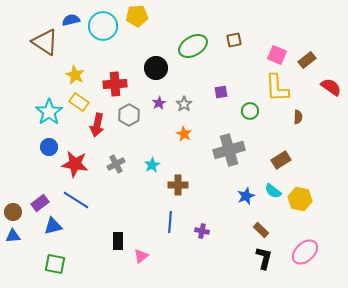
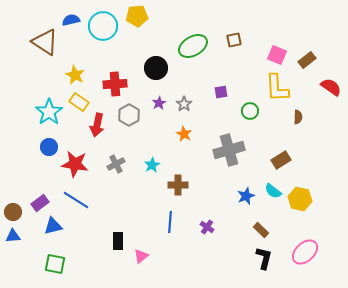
purple cross at (202, 231): moved 5 px right, 4 px up; rotated 24 degrees clockwise
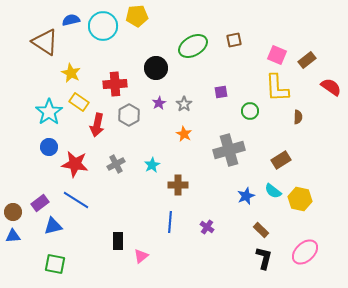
yellow star at (75, 75): moved 4 px left, 2 px up
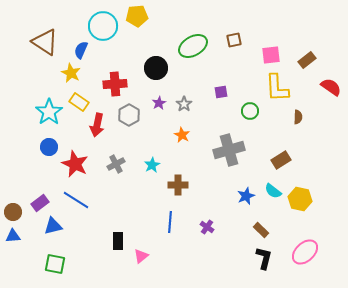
blue semicircle at (71, 20): moved 10 px right, 30 px down; rotated 54 degrees counterclockwise
pink square at (277, 55): moved 6 px left; rotated 30 degrees counterclockwise
orange star at (184, 134): moved 2 px left, 1 px down
red star at (75, 164): rotated 16 degrees clockwise
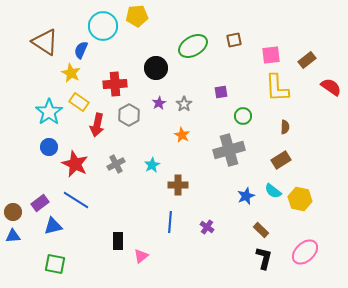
green circle at (250, 111): moved 7 px left, 5 px down
brown semicircle at (298, 117): moved 13 px left, 10 px down
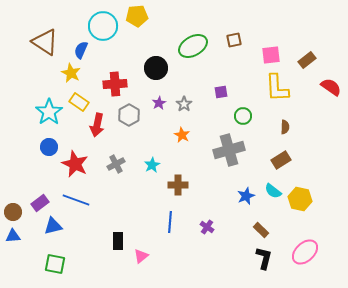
blue line at (76, 200): rotated 12 degrees counterclockwise
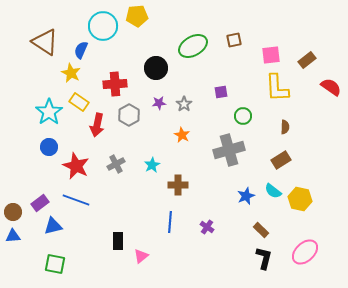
purple star at (159, 103): rotated 24 degrees clockwise
red star at (75, 164): moved 1 px right, 2 px down
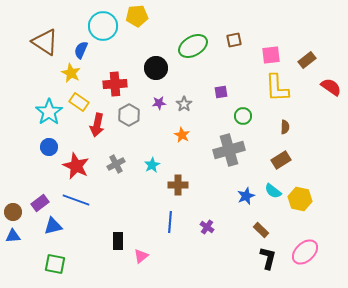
black L-shape at (264, 258): moved 4 px right
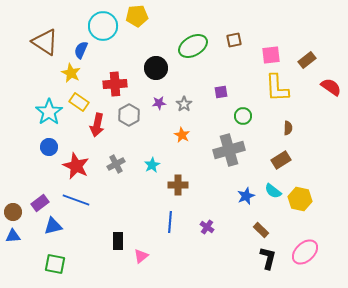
brown semicircle at (285, 127): moved 3 px right, 1 px down
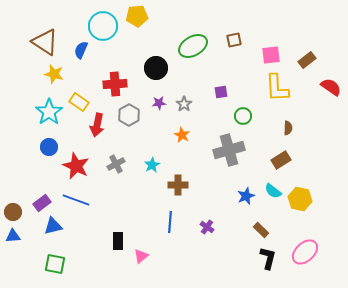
yellow star at (71, 73): moved 17 px left, 1 px down; rotated 12 degrees counterclockwise
purple rectangle at (40, 203): moved 2 px right
